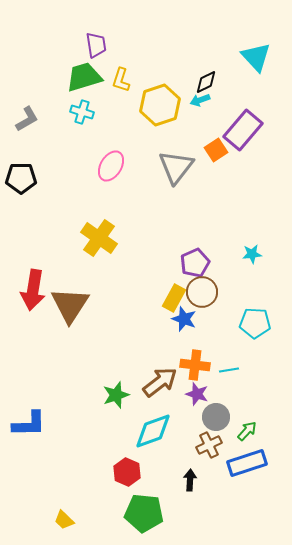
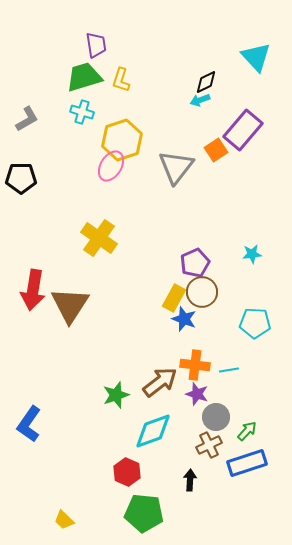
yellow hexagon: moved 38 px left, 35 px down
blue L-shape: rotated 126 degrees clockwise
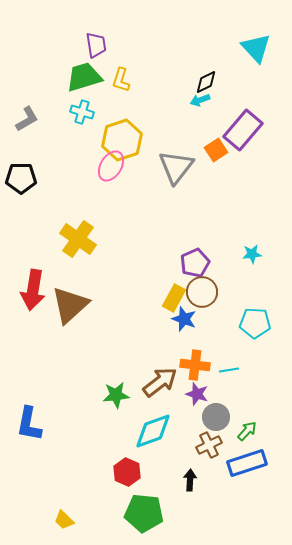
cyan triangle: moved 9 px up
yellow cross: moved 21 px left, 1 px down
brown triangle: rotated 15 degrees clockwise
green star: rotated 12 degrees clockwise
blue L-shape: rotated 24 degrees counterclockwise
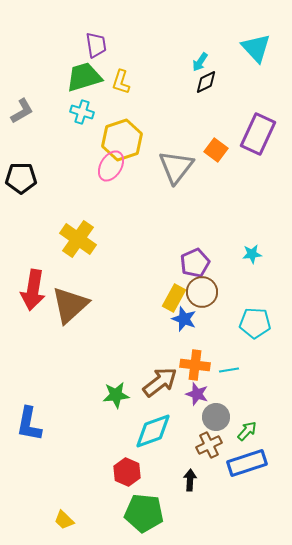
yellow L-shape: moved 2 px down
cyan arrow: moved 38 px up; rotated 36 degrees counterclockwise
gray L-shape: moved 5 px left, 8 px up
purple rectangle: moved 15 px right, 4 px down; rotated 15 degrees counterclockwise
orange square: rotated 20 degrees counterclockwise
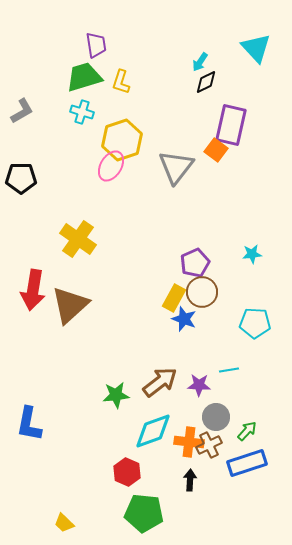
purple rectangle: moved 27 px left, 9 px up; rotated 12 degrees counterclockwise
orange cross: moved 6 px left, 77 px down
purple star: moved 2 px right, 9 px up; rotated 15 degrees counterclockwise
yellow trapezoid: moved 3 px down
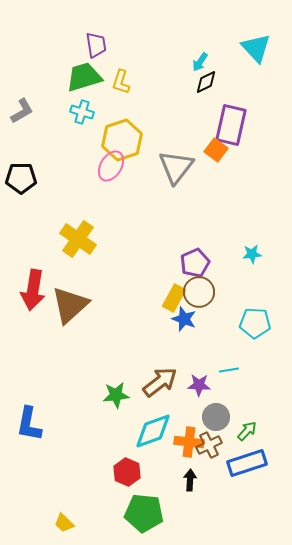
brown circle: moved 3 px left
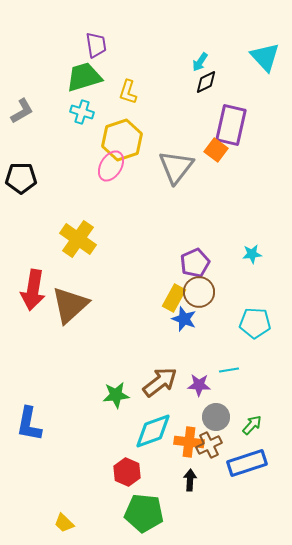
cyan triangle: moved 9 px right, 9 px down
yellow L-shape: moved 7 px right, 10 px down
green arrow: moved 5 px right, 6 px up
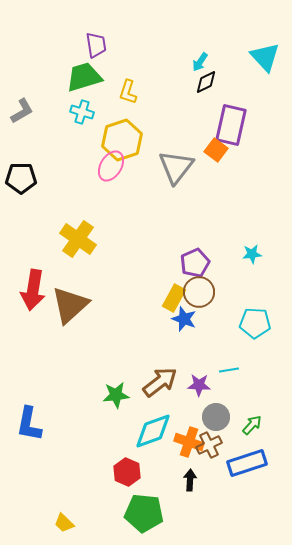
orange cross: rotated 12 degrees clockwise
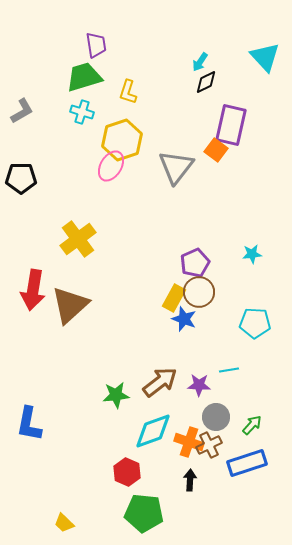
yellow cross: rotated 18 degrees clockwise
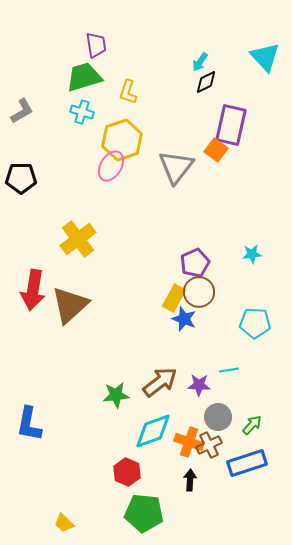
gray circle: moved 2 px right
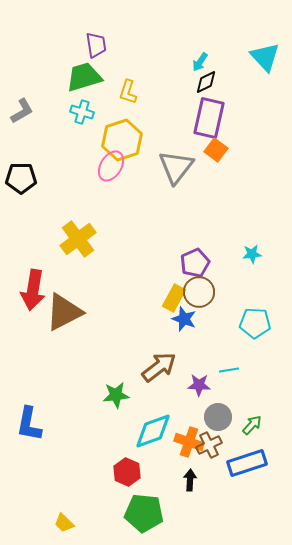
purple rectangle: moved 22 px left, 7 px up
brown triangle: moved 6 px left, 7 px down; rotated 15 degrees clockwise
brown arrow: moved 1 px left, 15 px up
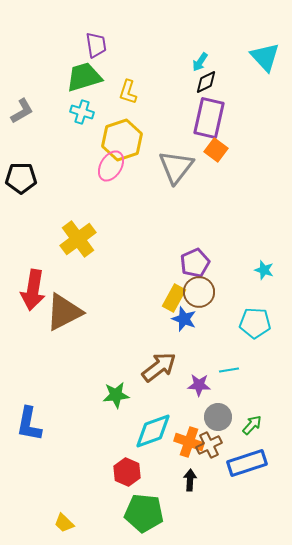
cyan star: moved 12 px right, 16 px down; rotated 24 degrees clockwise
